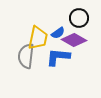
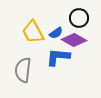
blue semicircle: moved 2 px left
yellow trapezoid: moved 5 px left, 6 px up; rotated 140 degrees clockwise
gray semicircle: moved 3 px left, 14 px down
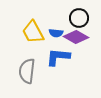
blue semicircle: rotated 40 degrees clockwise
purple diamond: moved 2 px right, 3 px up
gray semicircle: moved 4 px right, 1 px down
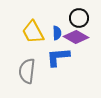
blue semicircle: moved 1 px right; rotated 96 degrees counterclockwise
blue L-shape: rotated 10 degrees counterclockwise
